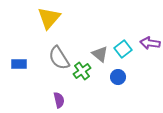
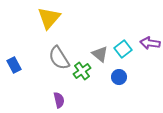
blue rectangle: moved 5 px left, 1 px down; rotated 63 degrees clockwise
blue circle: moved 1 px right
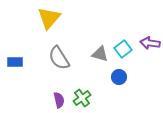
gray triangle: rotated 24 degrees counterclockwise
blue rectangle: moved 1 px right, 3 px up; rotated 63 degrees counterclockwise
green cross: moved 27 px down
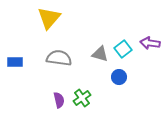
gray semicircle: rotated 130 degrees clockwise
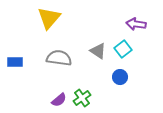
purple arrow: moved 14 px left, 19 px up
gray triangle: moved 2 px left, 3 px up; rotated 18 degrees clockwise
blue circle: moved 1 px right
purple semicircle: rotated 63 degrees clockwise
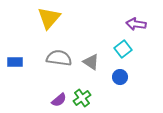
gray triangle: moved 7 px left, 11 px down
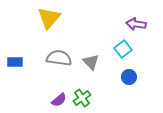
gray triangle: rotated 12 degrees clockwise
blue circle: moved 9 px right
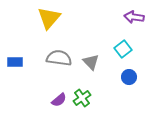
purple arrow: moved 2 px left, 7 px up
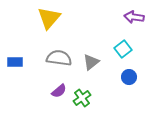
gray triangle: rotated 36 degrees clockwise
purple semicircle: moved 9 px up
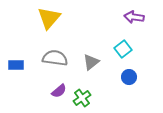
gray semicircle: moved 4 px left
blue rectangle: moved 1 px right, 3 px down
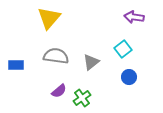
gray semicircle: moved 1 px right, 2 px up
